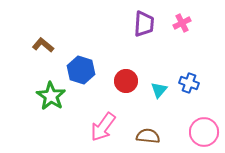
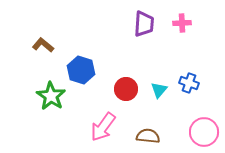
pink cross: rotated 24 degrees clockwise
red circle: moved 8 px down
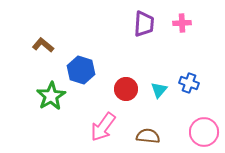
green star: rotated 8 degrees clockwise
